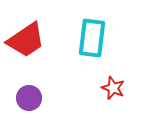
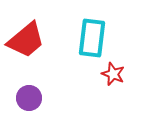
red trapezoid: rotated 6 degrees counterclockwise
red star: moved 14 px up
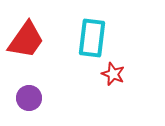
red trapezoid: rotated 15 degrees counterclockwise
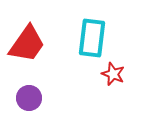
red trapezoid: moved 1 px right, 4 px down
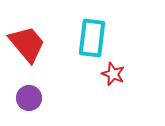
red trapezoid: rotated 75 degrees counterclockwise
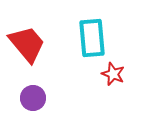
cyan rectangle: rotated 12 degrees counterclockwise
purple circle: moved 4 px right
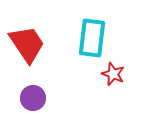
cyan rectangle: rotated 12 degrees clockwise
red trapezoid: rotated 6 degrees clockwise
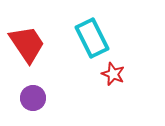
cyan rectangle: rotated 33 degrees counterclockwise
